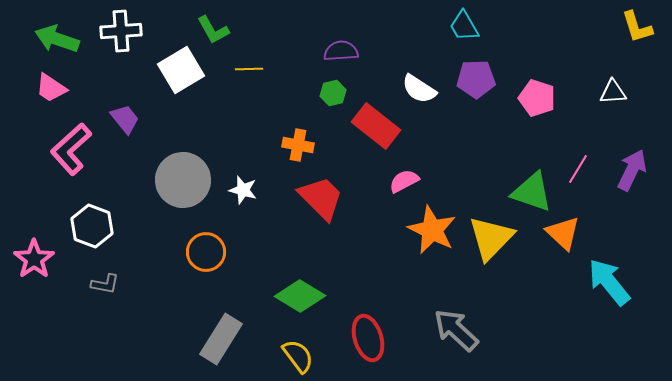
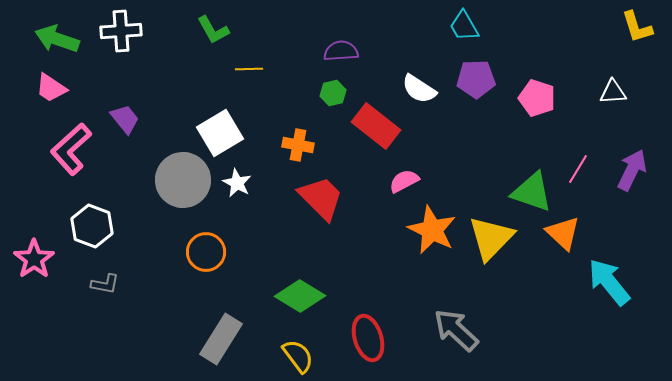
white square: moved 39 px right, 63 px down
white star: moved 6 px left, 7 px up; rotated 12 degrees clockwise
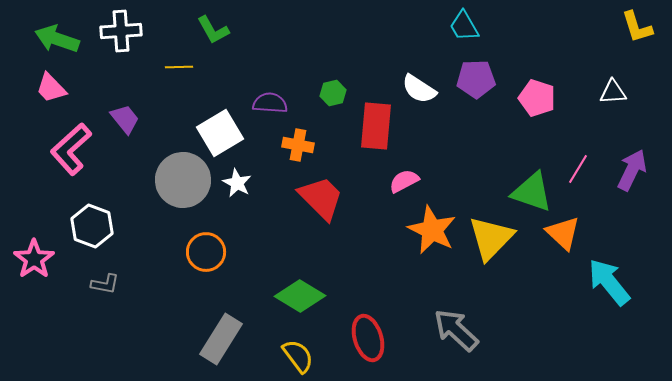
purple semicircle: moved 71 px left, 52 px down; rotated 8 degrees clockwise
yellow line: moved 70 px left, 2 px up
pink trapezoid: rotated 12 degrees clockwise
red rectangle: rotated 57 degrees clockwise
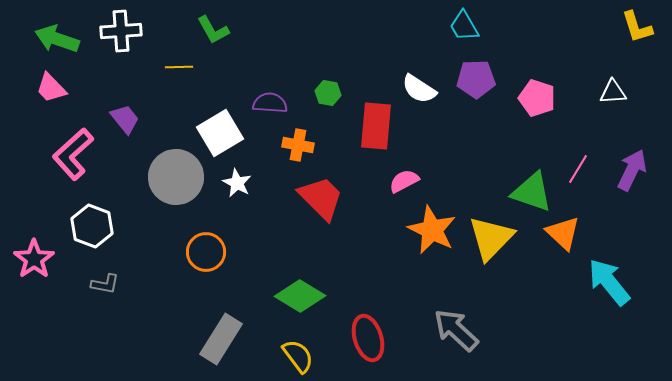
green hexagon: moved 5 px left; rotated 25 degrees clockwise
pink L-shape: moved 2 px right, 5 px down
gray circle: moved 7 px left, 3 px up
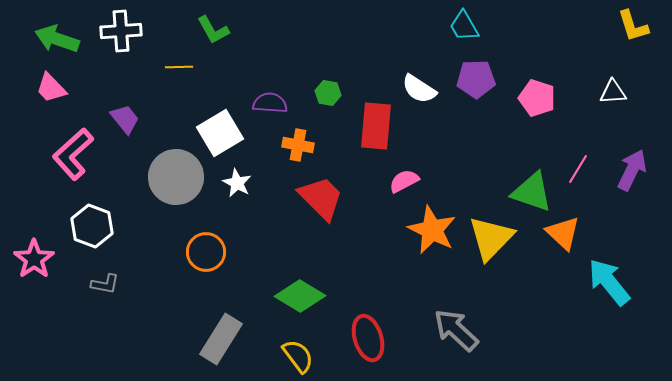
yellow L-shape: moved 4 px left, 1 px up
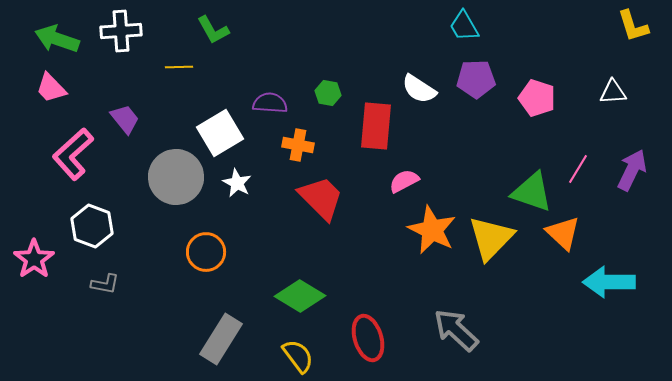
cyan arrow: rotated 51 degrees counterclockwise
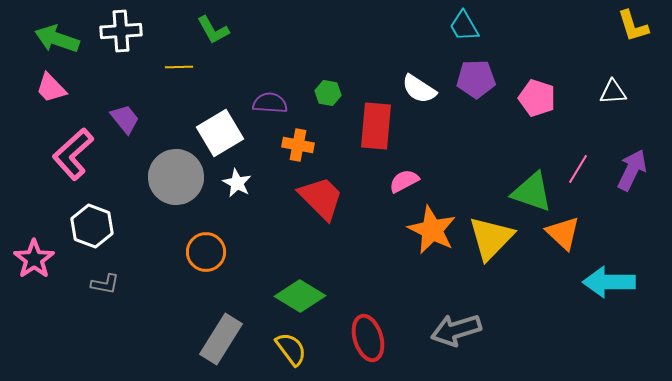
gray arrow: rotated 60 degrees counterclockwise
yellow semicircle: moved 7 px left, 7 px up
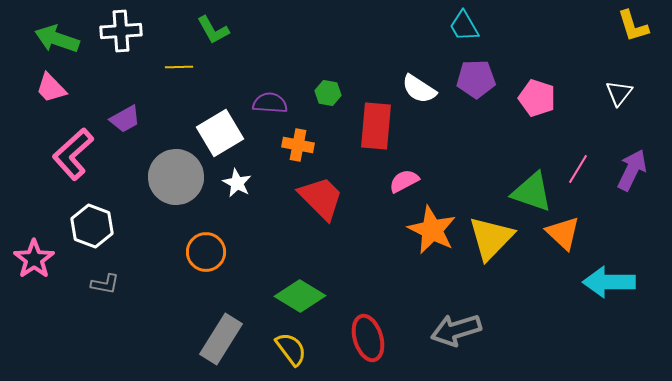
white triangle: moved 6 px right, 1 px down; rotated 48 degrees counterclockwise
purple trapezoid: rotated 100 degrees clockwise
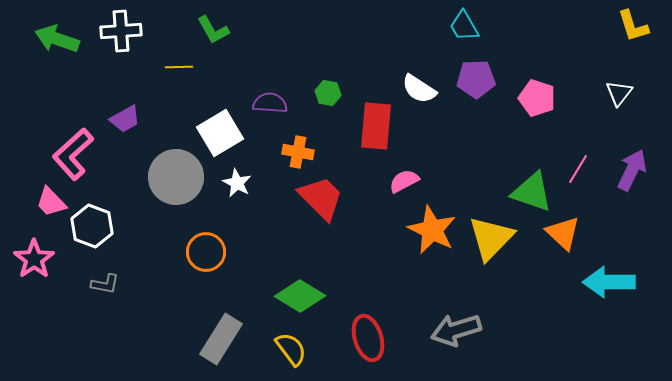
pink trapezoid: moved 114 px down
orange cross: moved 7 px down
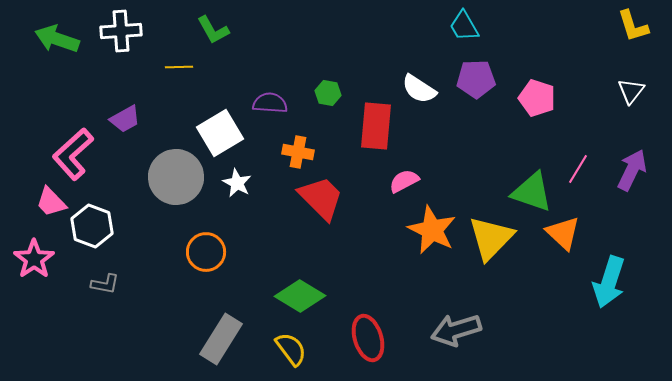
white triangle: moved 12 px right, 2 px up
cyan arrow: rotated 72 degrees counterclockwise
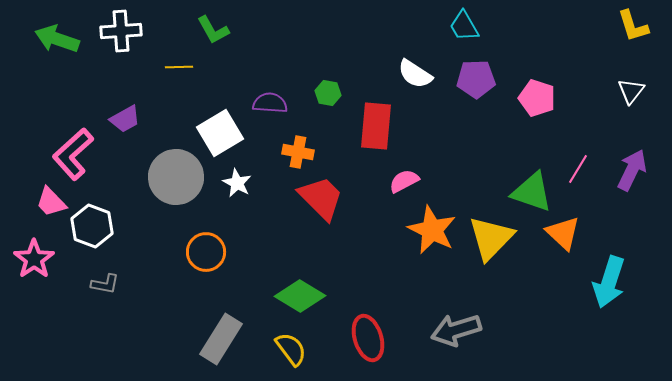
white semicircle: moved 4 px left, 15 px up
